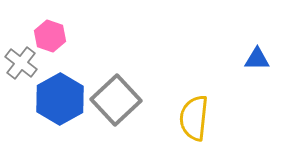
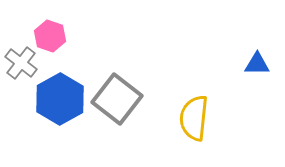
blue triangle: moved 5 px down
gray square: moved 1 px right, 1 px up; rotated 9 degrees counterclockwise
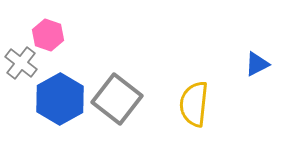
pink hexagon: moved 2 px left, 1 px up
blue triangle: rotated 28 degrees counterclockwise
yellow semicircle: moved 14 px up
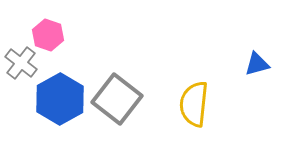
blue triangle: rotated 12 degrees clockwise
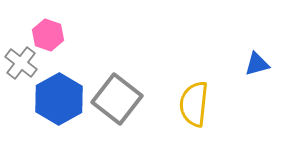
blue hexagon: moved 1 px left
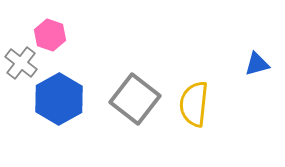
pink hexagon: moved 2 px right
gray square: moved 18 px right
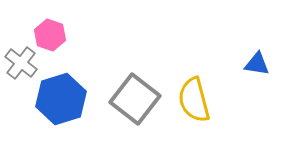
blue triangle: rotated 24 degrees clockwise
blue hexagon: moved 2 px right; rotated 12 degrees clockwise
yellow semicircle: moved 4 px up; rotated 21 degrees counterclockwise
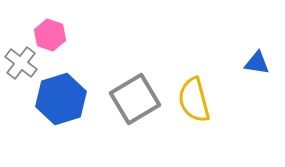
blue triangle: moved 1 px up
gray square: rotated 21 degrees clockwise
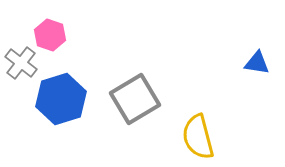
yellow semicircle: moved 4 px right, 37 px down
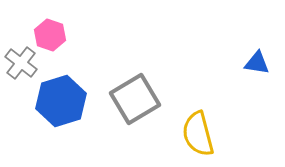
blue hexagon: moved 2 px down
yellow semicircle: moved 3 px up
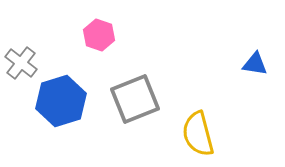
pink hexagon: moved 49 px right
blue triangle: moved 2 px left, 1 px down
gray square: rotated 9 degrees clockwise
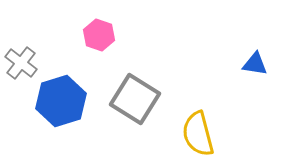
gray square: rotated 36 degrees counterclockwise
